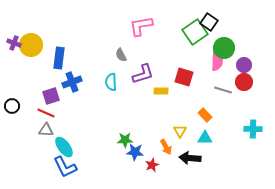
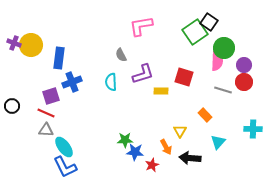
cyan triangle: moved 13 px right, 4 px down; rotated 49 degrees counterclockwise
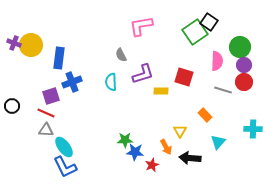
green circle: moved 16 px right, 1 px up
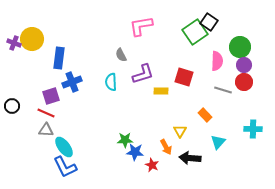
yellow circle: moved 1 px right, 6 px up
red star: rotated 24 degrees counterclockwise
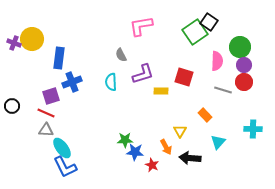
cyan ellipse: moved 2 px left, 1 px down
